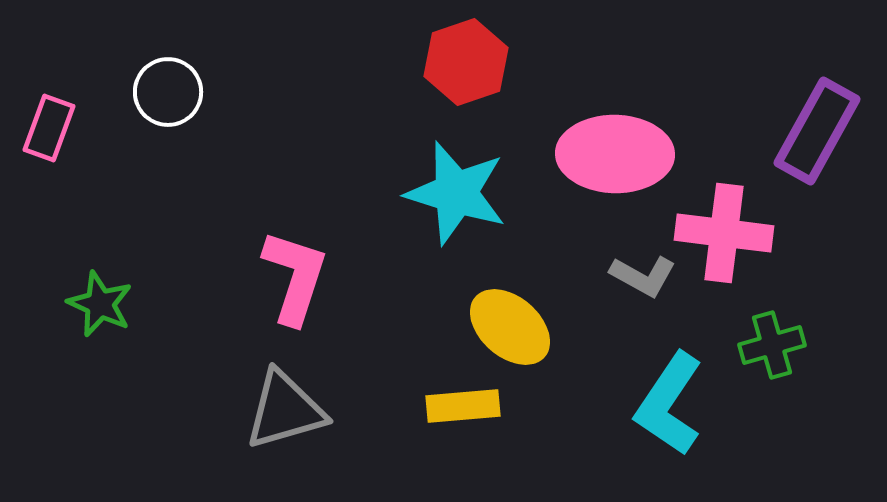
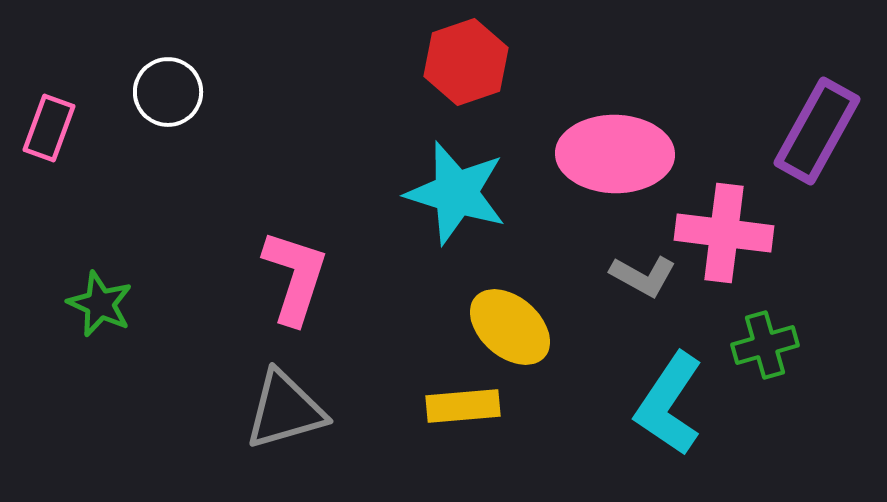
green cross: moved 7 px left
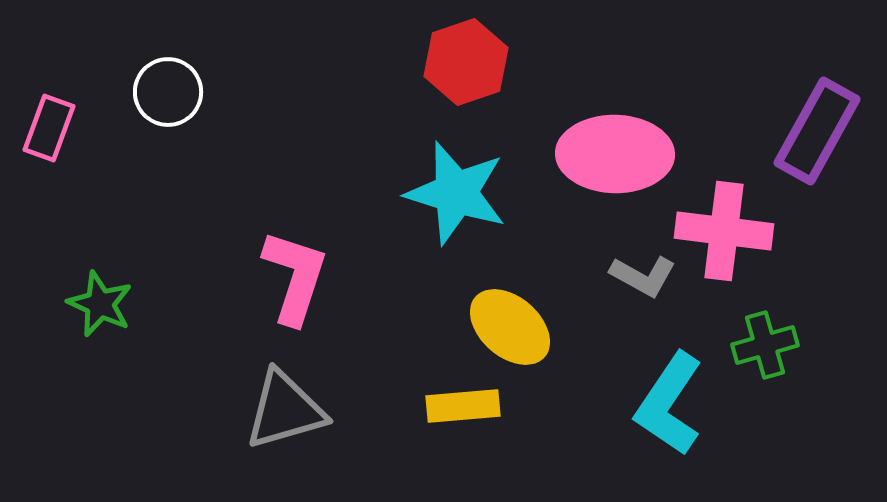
pink cross: moved 2 px up
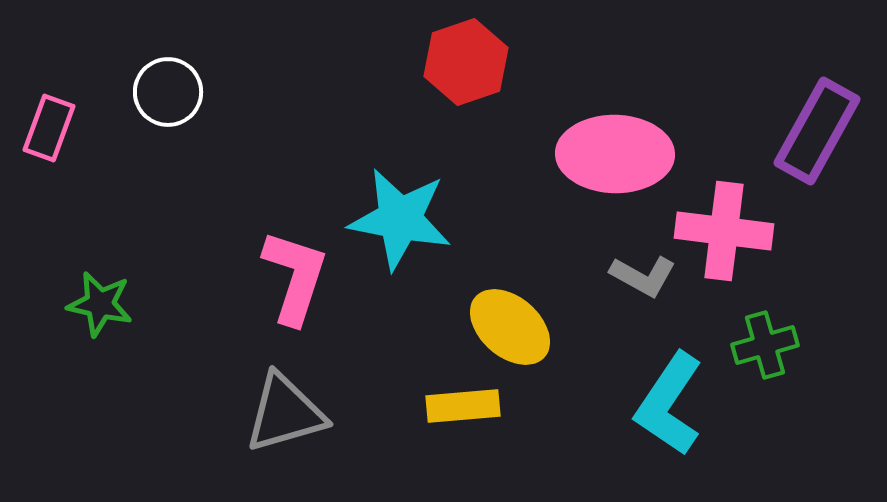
cyan star: moved 56 px left, 26 px down; rotated 6 degrees counterclockwise
green star: rotated 12 degrees counterclockwise
gray triangle: moved 3 px down
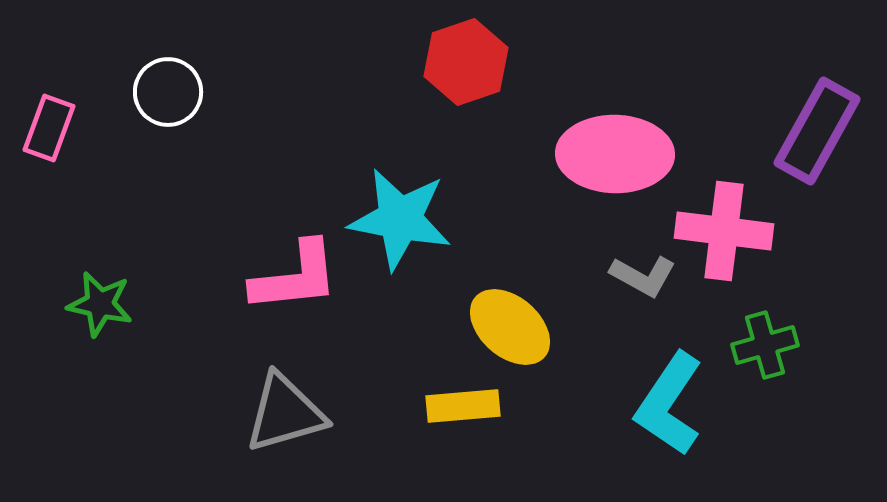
pink L-shape: rotated 66 degrees clockwise
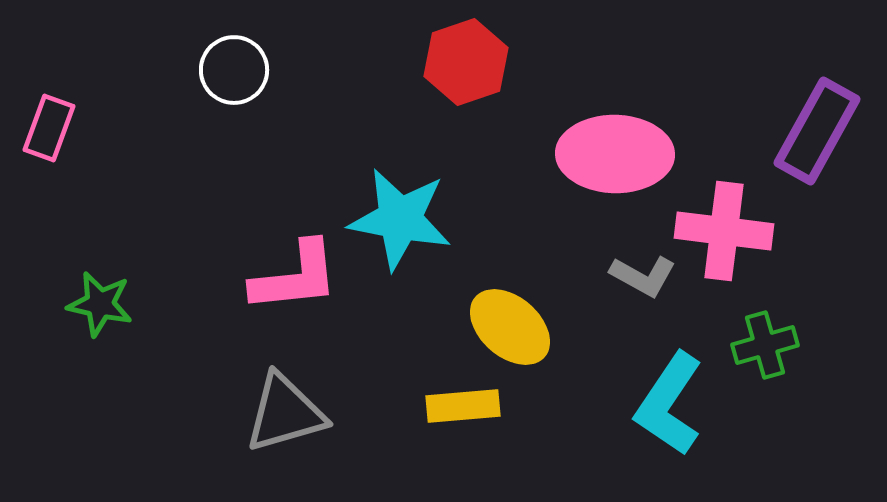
white circle: moved 66 px right, 22 px up
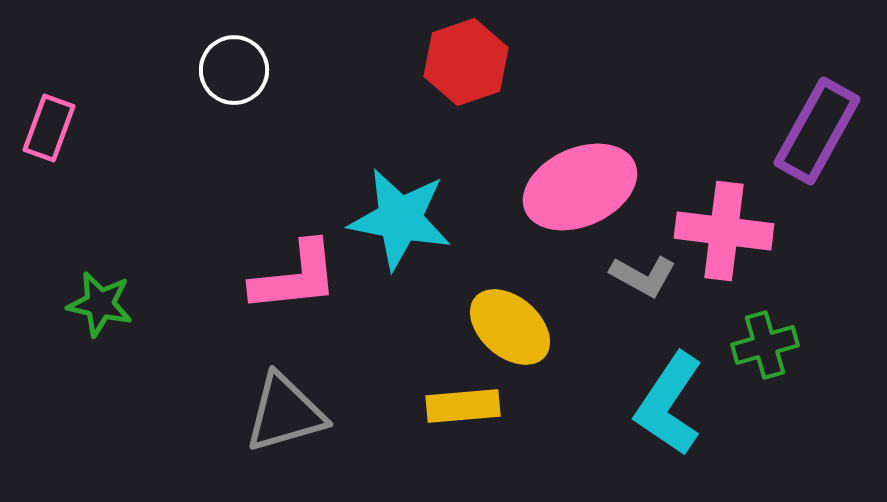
pink ellipse: moved 35 px left, 33 px down; rotated 25 degrees counterclockwise
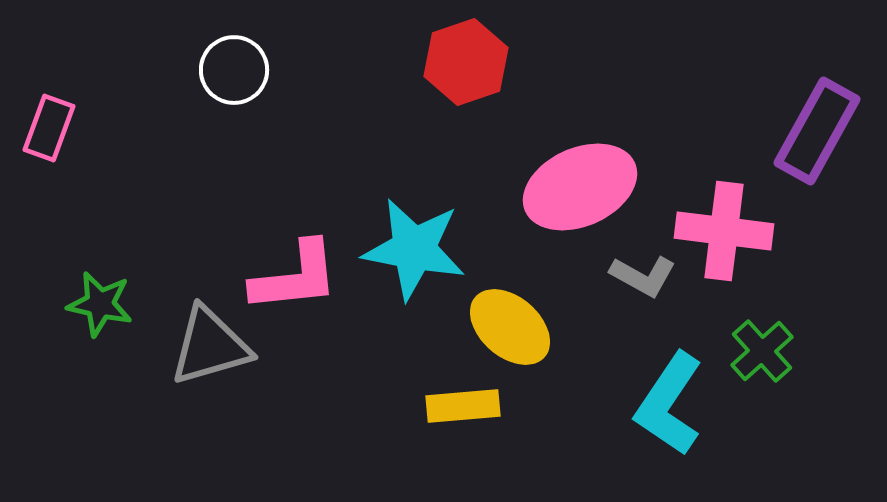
cyan star: moved 14 px right, 30 px down
green cross: moved 3 px left, 6 px down; rotated 26 degrees counterclockwise
gray triangle: moved 75 px left, 67 px up
